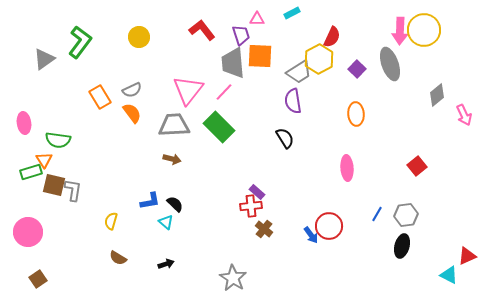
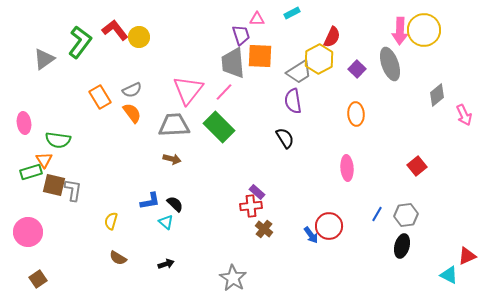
red L-shape at (202, 30): moved 87 px left
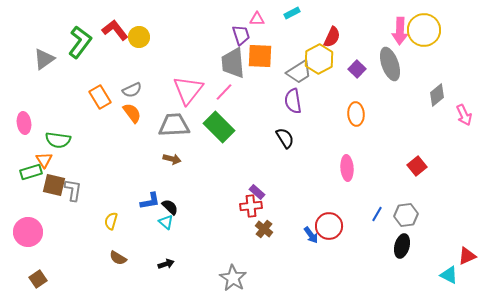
black semicircle at (175, 204): moved 5 px left, 3 px down
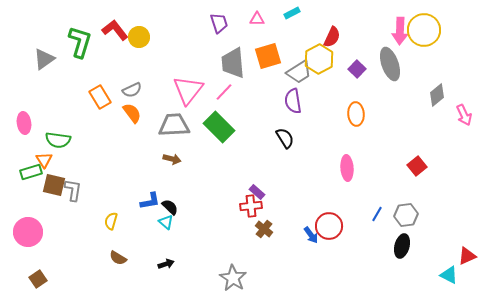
purple trapezoid at (241, 35): moved 22 px left, 12 px up
green L-shape at (80, 42): rotated 20 degrees counterclockwise
orange square at (260, 56): moved 8 px right; rotated 20 degrees counterclockwise
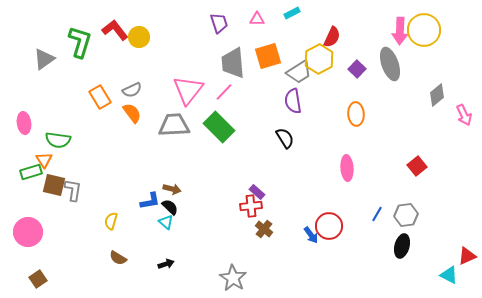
brown arrow at (172, 159): moved 30 px down
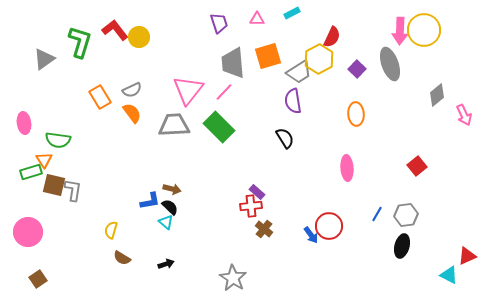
yellow semicircle at (111, 221): moved 9 px down
brown semicircle at (118, 258): moved 4 px right
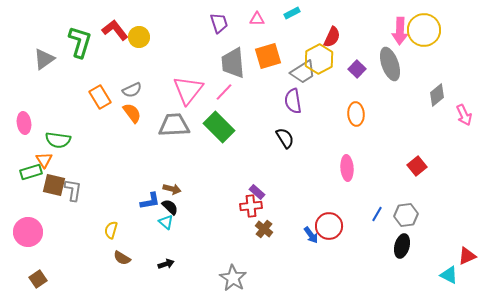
gray trapezoid at (299, 72): moved 4 px right
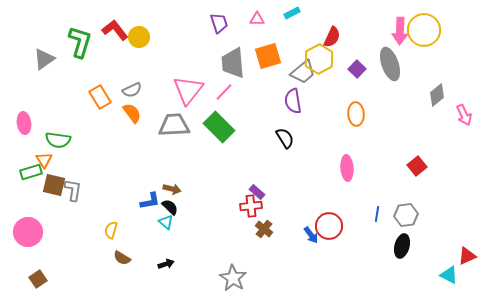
gray trapezoid at (303, 72): rotated 8 degrees counterclockwise
blue line at (377, 214): rotated 21 degrees counterclockwise
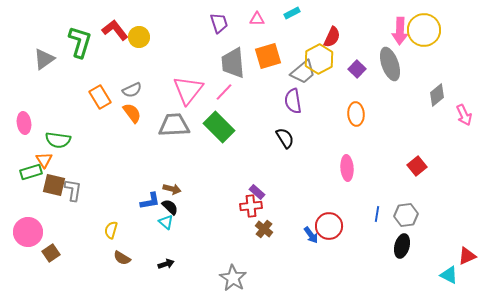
brown square at (38, 279): moved 13 px right, 26 px up
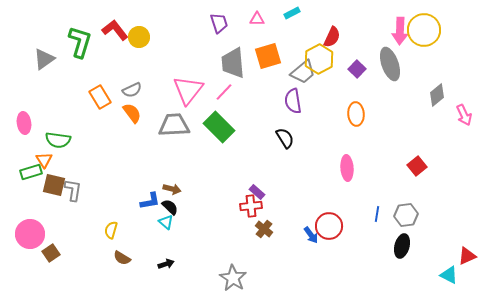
pink circle at (28, 232): moved 2 px right, 2 px down
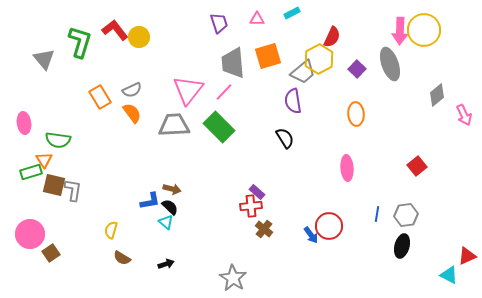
gray triangle at (44, 59): rotated 35 degrees counterclockwise
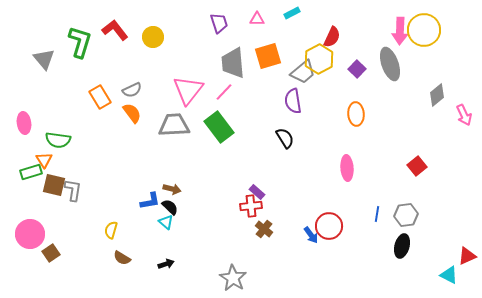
yellow circle at (139, 37): moved 14 px right
green rectangle at (219, 127): rotated 8 degrees clockwise
